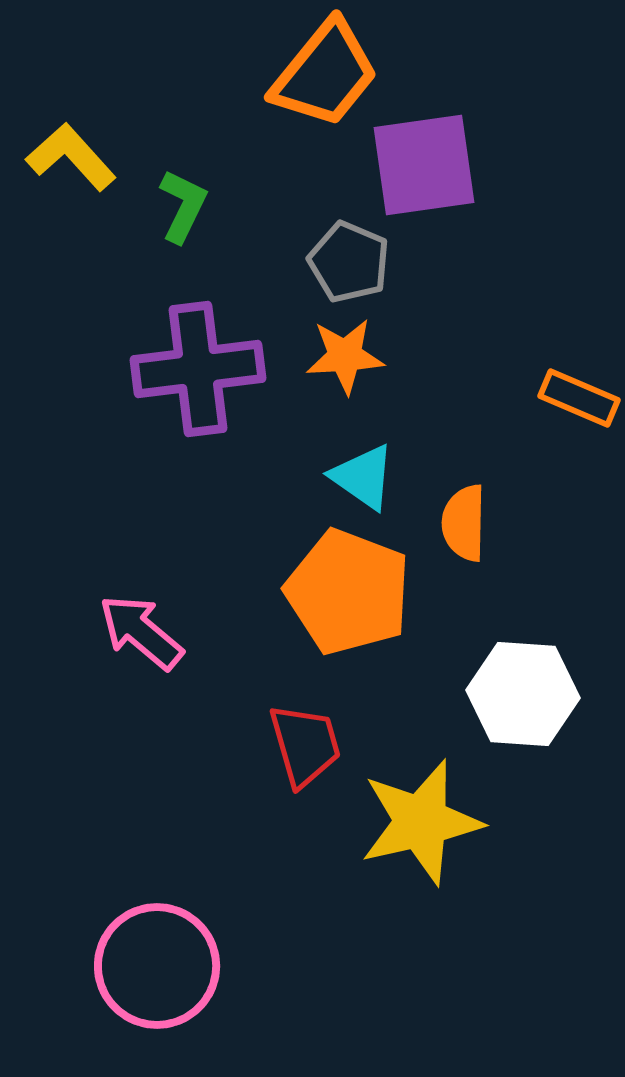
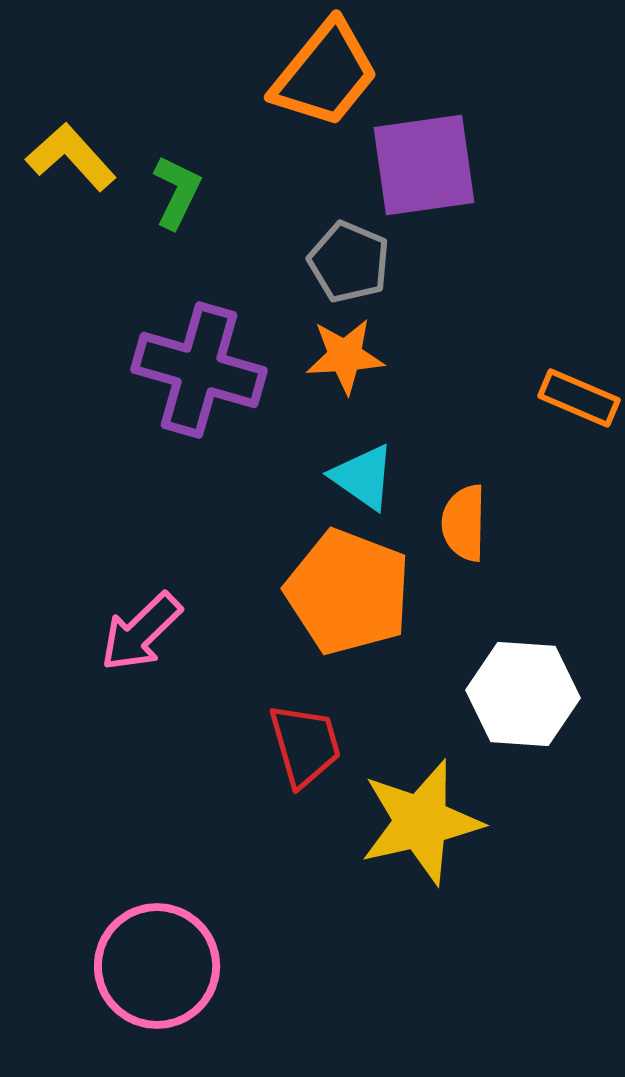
green L-shape: moved 6 px left, 14 px up
purple cross: moved 1 px right, 1 px down; rotated 23 degrees clockwise
pink arrow: rotated 84 degrees counterclockwise
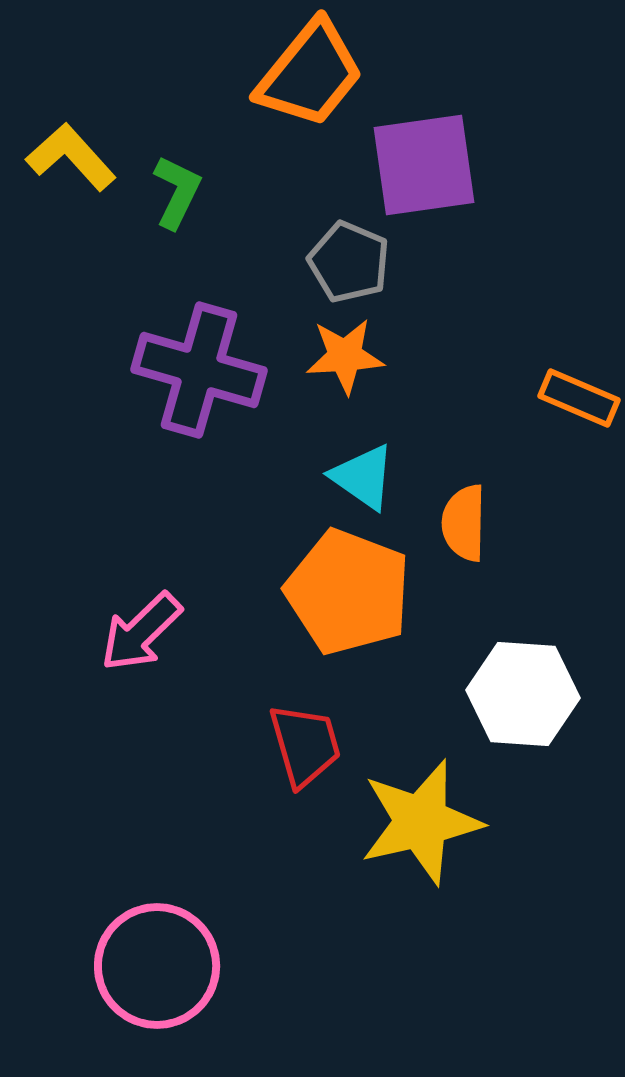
orange trapezoid: moved 15 px left
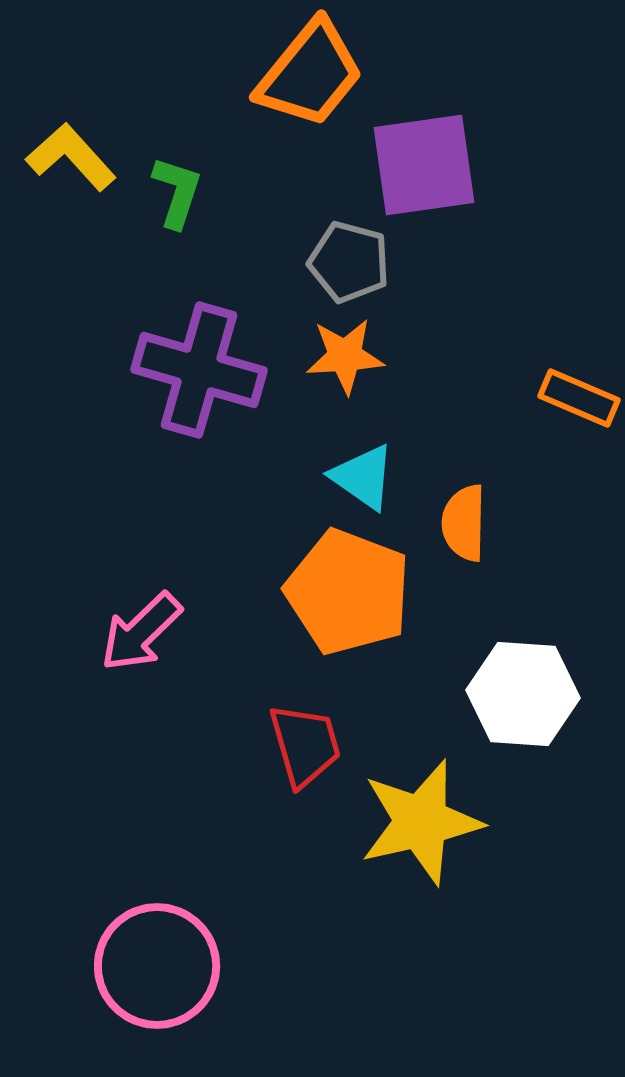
green L-shape: rotated 8 degrees counterclockwise
gray pentagon: rotated 8 degrees counterclockwise
